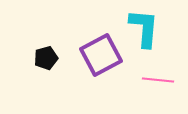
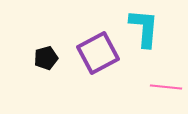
purple square: moved 3 px left, 2 px up
pink line: moved 8 px right, 7 px down
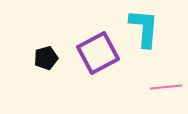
pink line: rotated 12 degrees counterclockwise
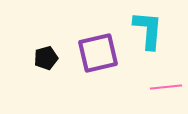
cyan L-shape: moved 4 px right, 2 px down
purple square: rotated 15 degrees clockwise
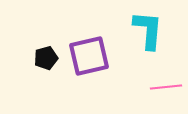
purple square: moved 9 px left, 3 px down
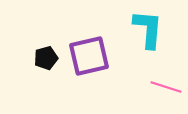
cyan L-shape: moved 1 px up
pink line: rotated 24 degrees clockwise
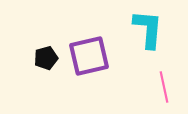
pink line: moved 2 px left; rotated 60 degrees clockwise
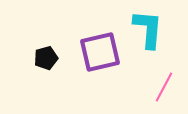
purple square: moved 11 px right, 4 px up
pink line: rotated 40 degrees clockwise
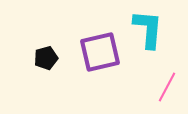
pink line: moved 3 px right
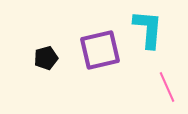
purple square: moved 2 px up
pink line: rotated 52 degrees counterclockwise
